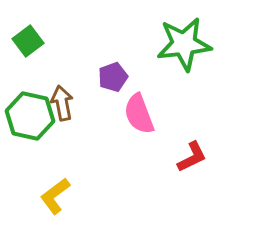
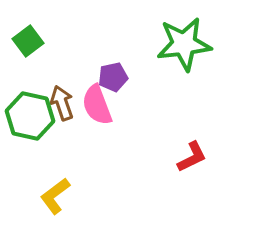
purple pentagon: rotated 8 degrees clockwise
brown arrow: rotated 8 degrees counterclockwise
pink semicircle: moved 42 px left, 9 px up
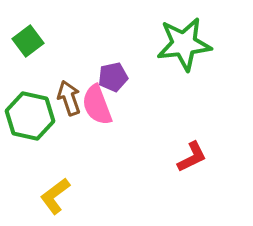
brown arrow: moved 7 px right, 5 px up
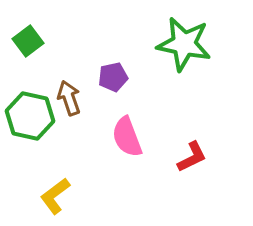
green star: rotated 18 degrees clockwise
pink semicircle: moved 30 px right, 32 px down
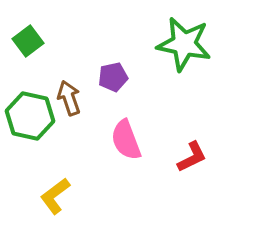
pink semicircle: moved 1 px left, 3 px down
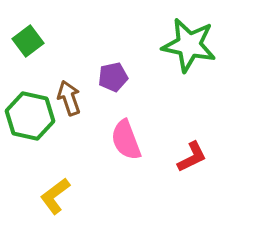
green star: moved 5 px right, 1 px down
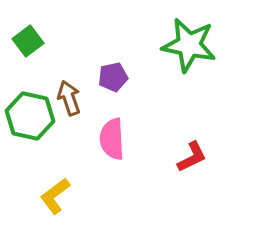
pink semicircle: moved 14 px left, 1 px up; rotated 18 degrees clockwise
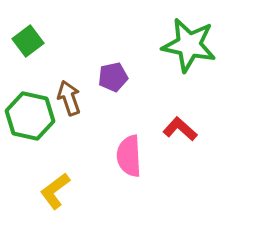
pink semicircle: moved 17 px right, 17 px down
red L-shape: moved 12 px left, 28 px up; rotated 112 degrees counterclockwise
yellow L-shape: moved 5 px up
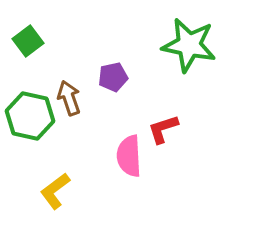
red L-shape: moved 17 px left; rotated 60 degrees counterclockwise
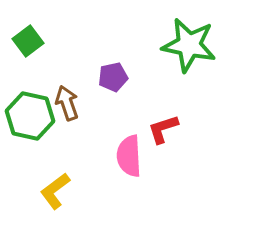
brown arrow: moved 2 px left, 5 px down
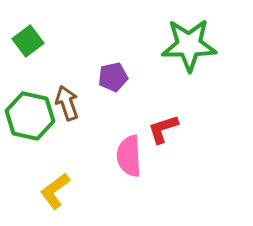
green star: rotated 12 degrees counterclockwise
